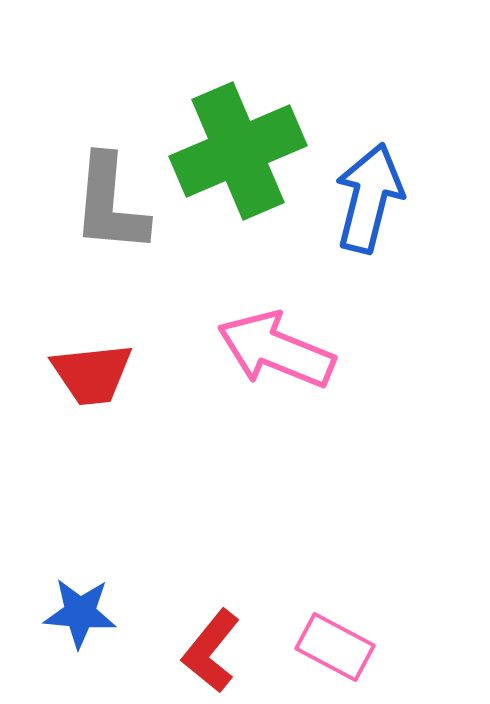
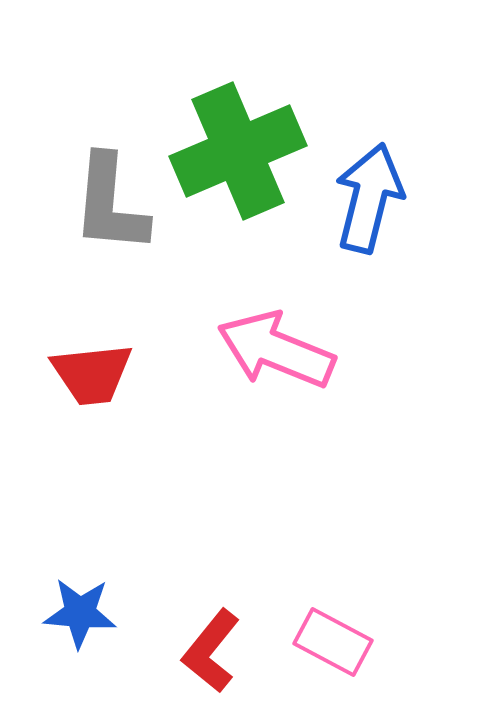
pink rectangle: moved 2 px left, 5 px up
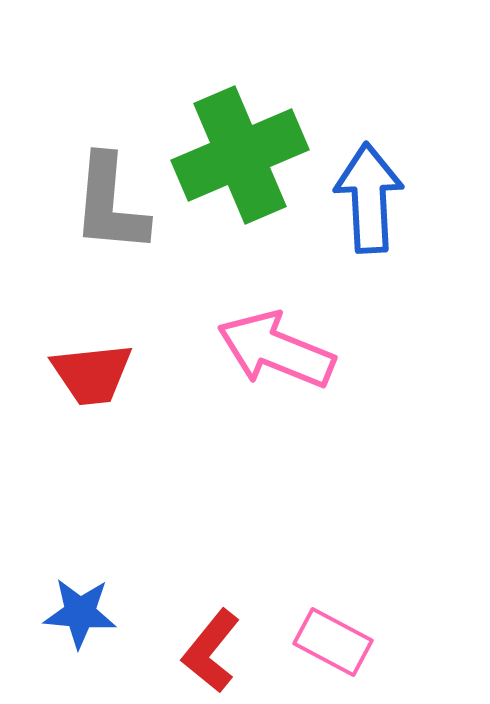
green cross: moved 2 px right, 4 px down
blue arrow: rotated 17 degrees counterclockwise
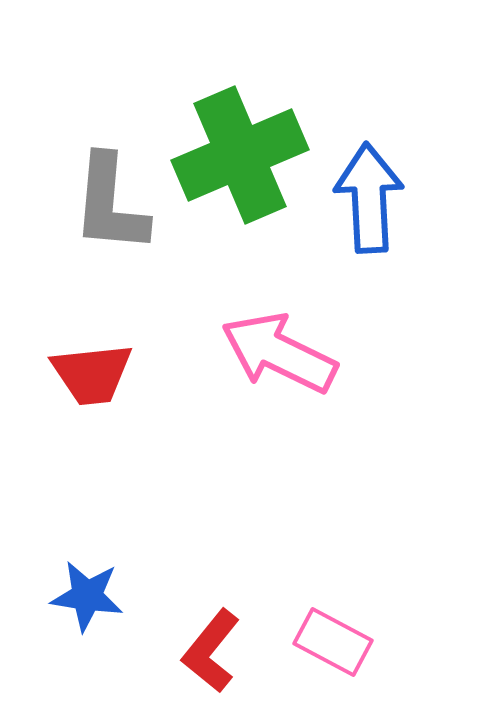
pink arrow: moved 3 px right, 3 px down; rotated 4 degrees clockwise
blue star: moved 7 px right, 17 px up; rotated 4 degrees clockwise
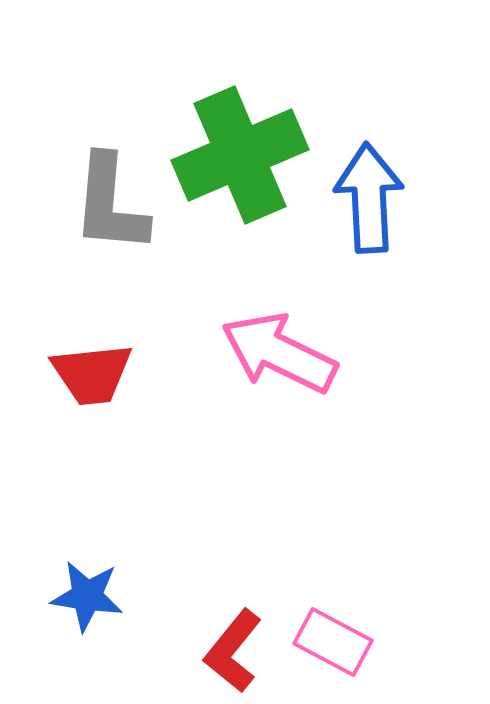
red L-shape: moved 22 px right
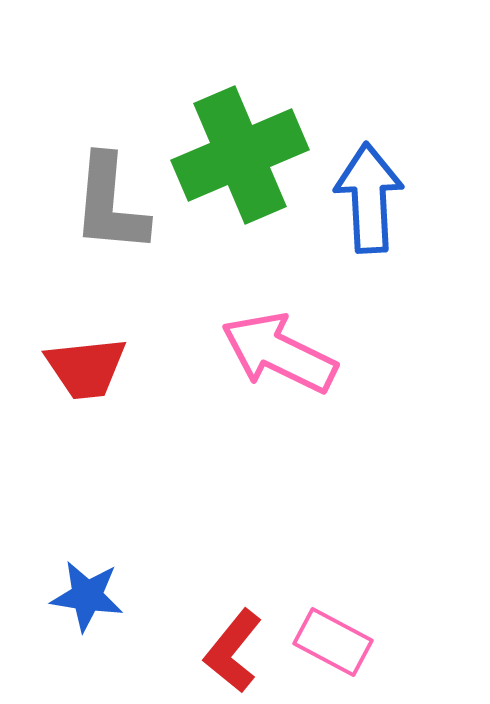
red trapezoid: moved 6 px left, 6 px up
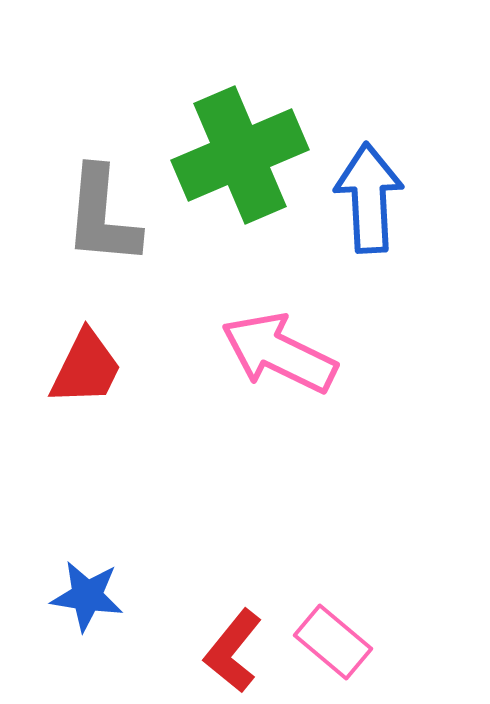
gray L-shape: moved 8 px left, 12 px down
red trapezoid: rotated 58 degrees counterclockwise
pink rectangle: rotated 12 degrees clockwise
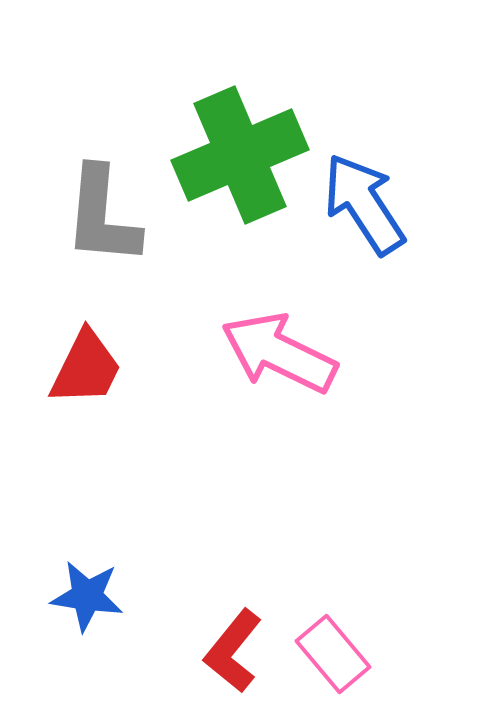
blue arrow: moved 5 px left, 6 px down; rotated 30 degrees counterclockwise
pink rectangle: moved 12 px down; rotated 10 degrees clockwise
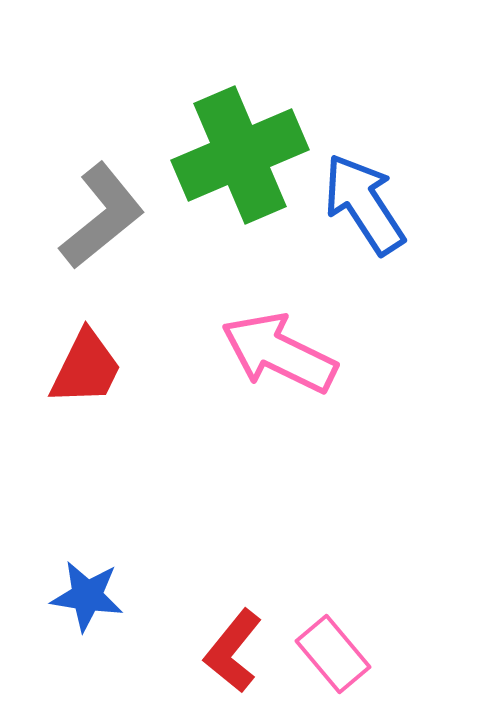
gray L-shape: rotated 134 degrees counterclockwise
